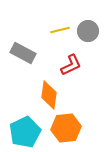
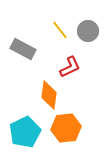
yellow line: rotated 66 degrees clockwise
gray rectangle: moved 4 px up
red L-shape: moved 1 px left, 2 px down
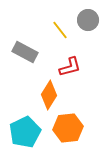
gray circle: moved 11 px up
gray rectangle: moved 2 px right, 3 px down
red L-shape: rotated 10 degrees clockwise
orange diamond: rotated 24 degrees clockwise
orange hexagon: moved 2 px right
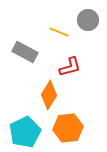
yellow line: moved 1 px left, 2 px down; rotated 30 degrees counterclockwise
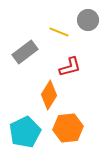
gray rectangle: rotated 65 degrees counterclockwise
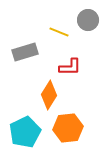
gray rectangle: rotated 20 degrees clockwise
red L-shape: rotated 15 degrees clockwise
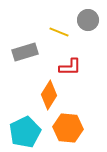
orange hexagon: rotated 12 degrees clockwise
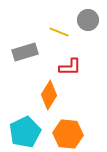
orange hexagon: moved 6 px down
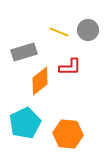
gray circle: moved 10 px down
gray rectangle: moved 1 px left
orange diamond: moved 9 px left, 14 px up; rotated 20 degrees clockwise
cyan pentagon: moved 9 px up
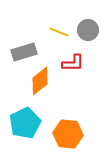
red L-shape: moved 3 px right, 4 px up
